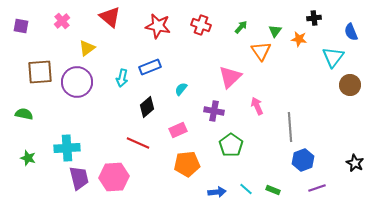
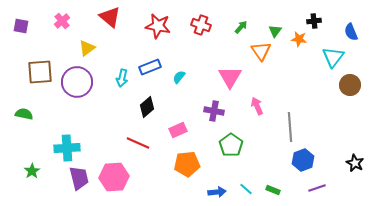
black cross: moved 3 px down
pink triangle: rotated 15 degrees counterclockwise
cyan semicircle: moved 2 px left, 12 px up
green star: moved 4 px right, 13 px down; rotated 21 degrees clockwise
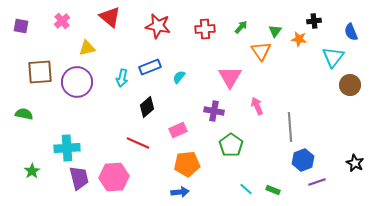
red cross: moved 4 px right, 4 px down; rotated 24 degrees counterclockwise
yellow triangle: rotated 24 degrees clockwise
purple line: moved 6 px up
blue arrow: moved 37 px left
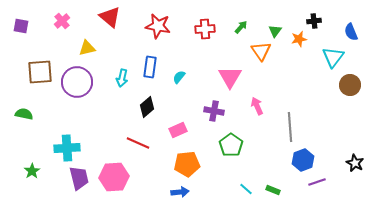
orange star: rotated 21 degrees counterclockwise
blue rectangle: rotated 60 degrees counterclockwise
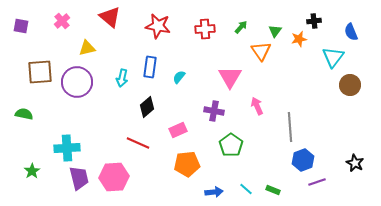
blue arrow: moved 34 px right
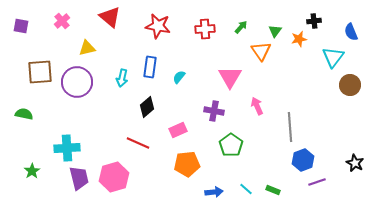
pink hexagon: rotated 12 degrees counterclockwise
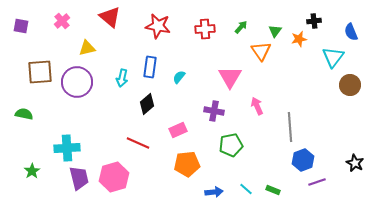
black diamond: moved 3 px up
green pentagon: rotated 25 degrees clockwise
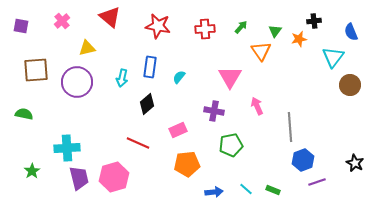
brown square: moved 4 px left, 2 px up
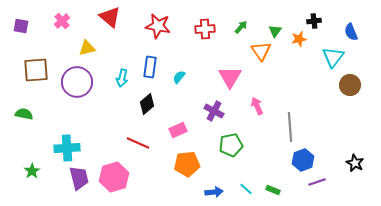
purple cross: rotated 18 degrees clockwise
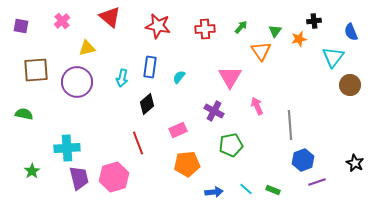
gray line: moved 2 px up
red line: rotated 45 degrees clockwise
